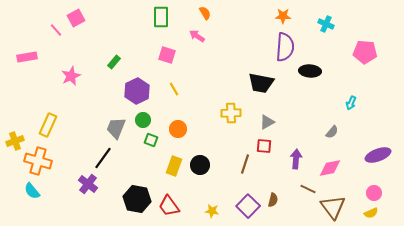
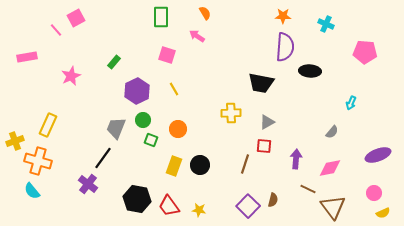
yellow star at (212, 211): moved 13 px left, 1 px up
yellow semicircle at (371, 213): moved 12 px right
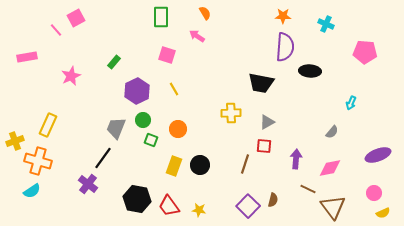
cyan semicircle at (32, 191): rotated 84 degrees counterclockwise
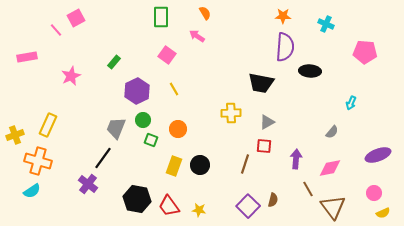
pink square at (167, 55): rotated 18 degrees clockwise
yellow cross at (15, 141): moved 6 px up
brown line at (308, 189): rotated 35 degrees clockwise
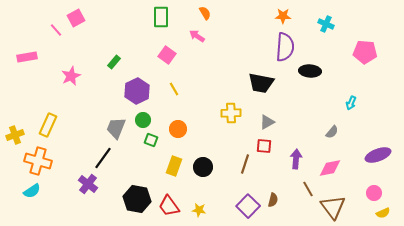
black circle at (200, 165): moved 3 px right, 2 px down
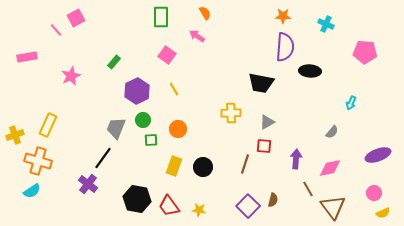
green square at (151, 140): rotated 24 degrees counterclockwise
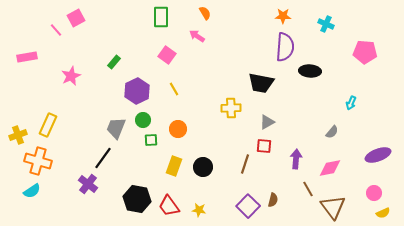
yellow cross at (231, 113): moved 5 px up
yellow cross at (15, 135): moved 3 px right
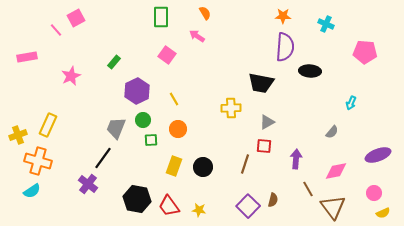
yellow line at (174, 89): moved 10 px down
pink diamond at (330, 168): moved 6 px right, 3 px down
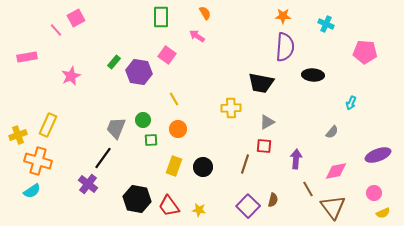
black ellipse at (310, 71): moved 3 px right, 4 px down
purple hexagon at (137, 91): moved 2 px right, 19 px up; rotated 25 degrees counterclockwise
